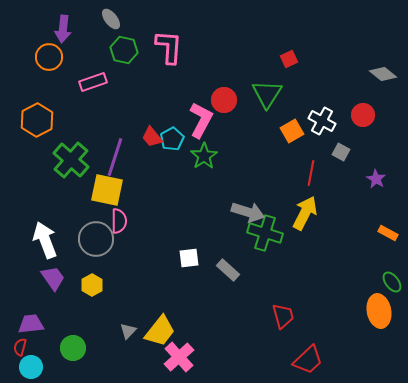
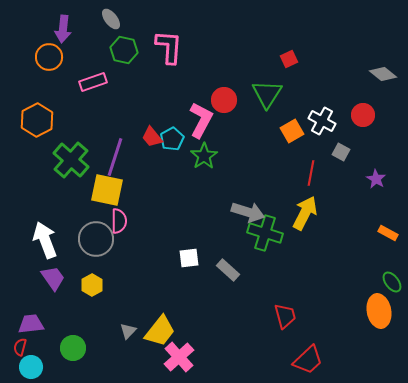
red trapezoid at (283, 316): moved 2 px right
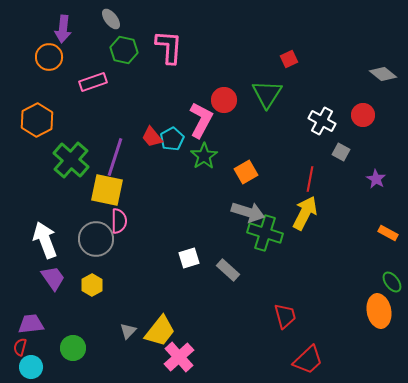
orange square at (292, 131): moved 46 px left, 41 px down
red line at (311, 173): moved 1 px left, 6 px down
white square at (189, 258): rotated 10 degrees counterclockwise
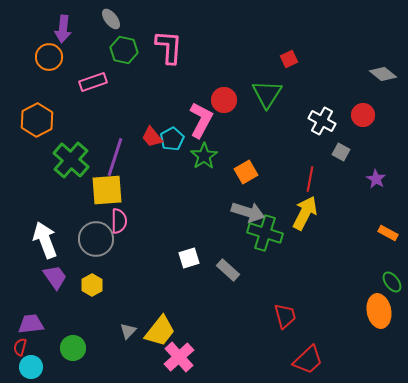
yellow square at (107, 190): rotated 16 degrees counterclockwise
purple trapezoid at (53, 278): moved 2 px right, 1 px up
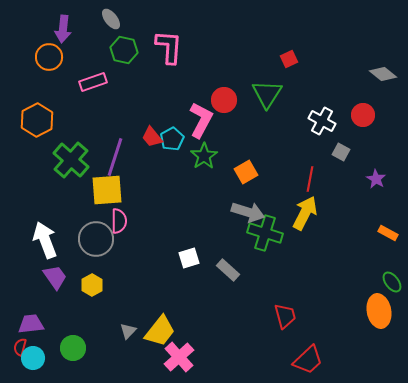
cyan circle at (31, 367): moved 2 px right, 9 px up
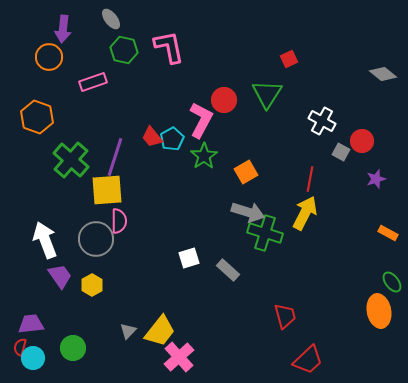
pink L-shape at (169, 47): rotated 15 degrees counterclockwise
red circle at (363, 115): moved 1 px left, 26 px down
orange hexagon at (37, 120): moved 3 px up; rotated 12 degrees counterclockwise
purple star at (376, 179): rotated 24 degrees clockwise
purple trapezoid at (55, 277): moved 5 px right, 1 px up
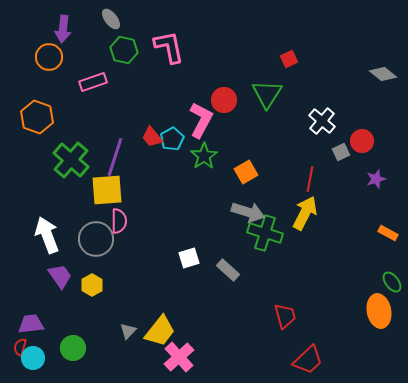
white cross at (322, 121): rotated 12 degrees clockwise
gray square at (341, 152): rotated 36 degrees clockwise
white arrow at (45, 240): moved 2 px right, 5 px up
